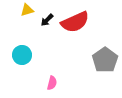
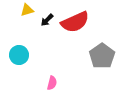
cyan circle: moved 3 px left
gray pentagon: moved 3 px left, 4 px up
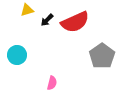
cyan circle: moved 2 px left
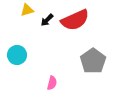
red semicircle: moved 2 px up
gray pentagon: moved 9 px left, 5 px down
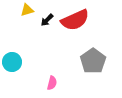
cyan circle: moved 5 px left, 7 px down
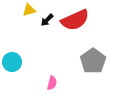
yellow triangle: moved 2 px right
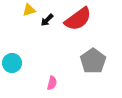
red semicircle: moved 3 px right, 1 px up; rotated 12 degrees counterclockwise
cyan circle: moved 1 px down
